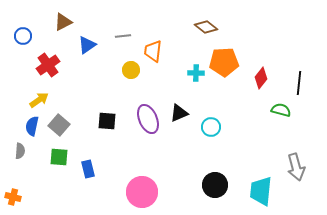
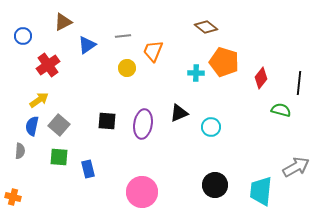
orange trapezoid: rotated 15 degrees clockwise
orange pentagon: rotated 20 degrees clockwise
yellow circle: moved 4 px left, 2 px up
purple ellipse: moved 5 px left, 5 px down; rotated 32 degrees clockwise
gray arrow: rotated 104 degrees counterclockwise
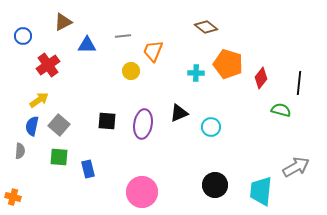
blue triangle: rotated 36 degrees clockwise
orange pentagon: moved 4 px right, 2 px down
yellow circle: moved 4 px right, 3 px down
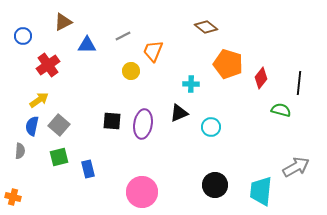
gray line: rotated 21 degrees counterclockwise
cyan cross: moved 5 px left, 11 px down
black square: moved 5 px right
green square: rotated 18 degrees counterclockwise
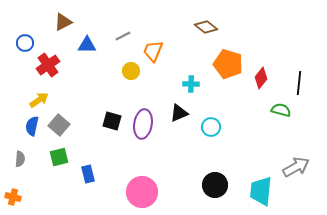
blue circle: moved 2 px right, 7 px down
black square: rotated 12 degrees clockwise
gray semicircle: moved 8 px down
blue rectangle: moved 5 px down
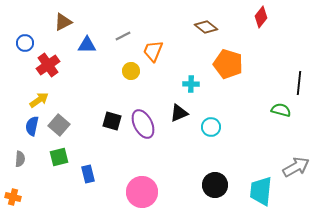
red diamond: moved 61 px up
purple ellipse: rotated 36 degrees counterclockwise
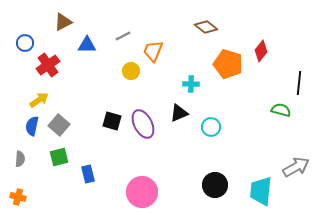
red diamond: moved 34 px down
orange cross: moved 5 px right
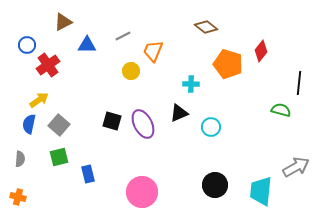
blue circle: moved 2 px right, 2 px down
blue semicircle: moved 3 px left, 2 px up
